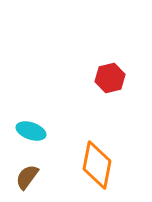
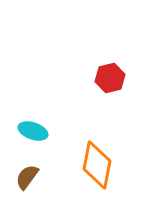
cyan ellipse: moved 2 px right
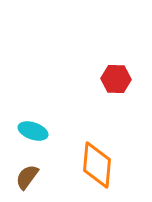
red hexagon: moved 6 px right, 1 px down; rotated 16 degrees clockwise
orange diamond: rotated 6 degrees counterclockwise
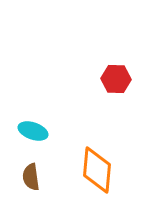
orange diamond: moved 5 px down
brown semicircle: moved 4 px right; rotated 44 degrees counterclockwise
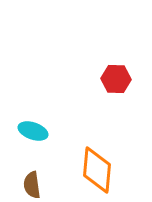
brown semicircle: moved 1 px right, 8 px down
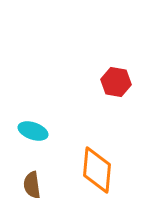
red hexagon: moved 3 px down; rotated 8 degrees clockwise
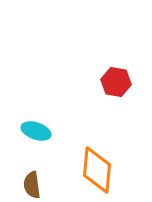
cyan ellipse: moved 3 px right
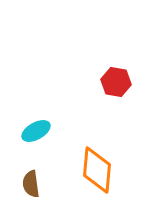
cyan ellipse: rotated 48 degrees counterclockwise
brown semicircle: moved 1 px left, 1 px up
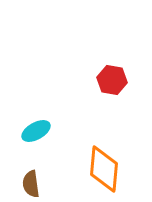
red hexagon: moved 4 px left, 2 px up
orange diamond: moved 7 px right, 1 px up
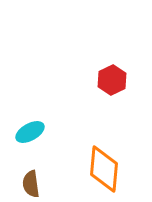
red hexagon: rotated 24 degrees clockwise
cyan ellipse: moved 6 px left, 1 px down
